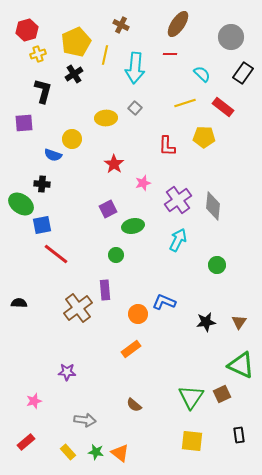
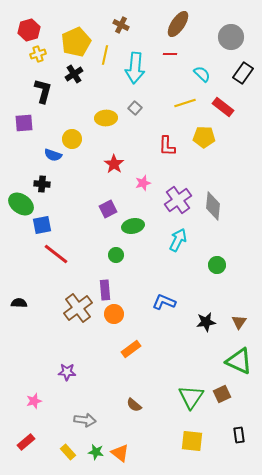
red hexagon at (27, 30): moved 2 px right
orange circle at (138, 314): moved 24 px left
green triangle at (241, 365): moved 2 px left, 4 px up
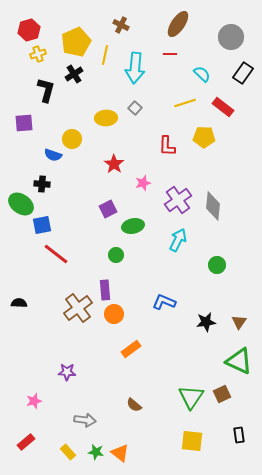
black L-shape at (43, 91): moved 3 px right, 1 px up
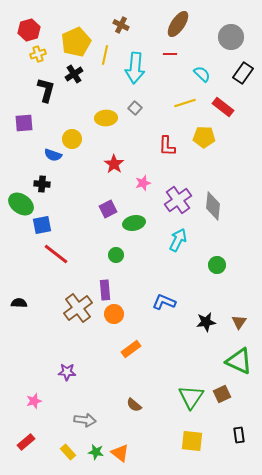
green ellipse at (133, 226): moved 1 px right, 3 px up
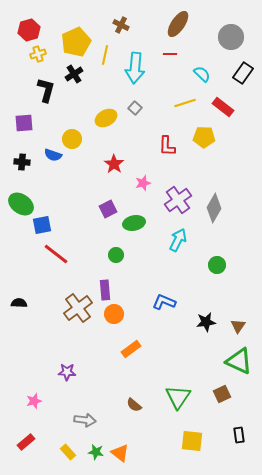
yellow ellipse at (106, 118): rotated 25 degrees counterclockwise
black cross at (42, 184): moved 20 px left, 22 px up
gray diamond at (213, 206): moved 1 px right, 2 px down; rotated 24 degrees clockwise
brown triangle at (239, 322): moved 1 px left, 4 px down
green triangle at (191, 397): moved 13 px left
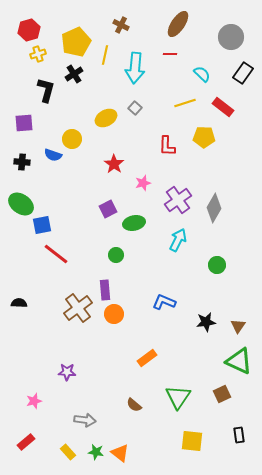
orange rectangle at (131, 349): moved 16 px right, 9 px down
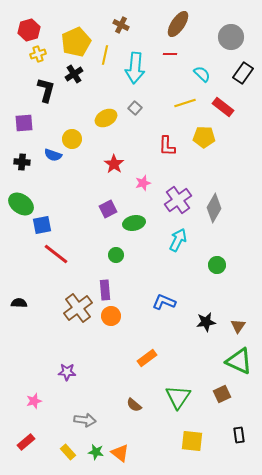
orange circle at (114, 314): moved 3 px left, 2 px down
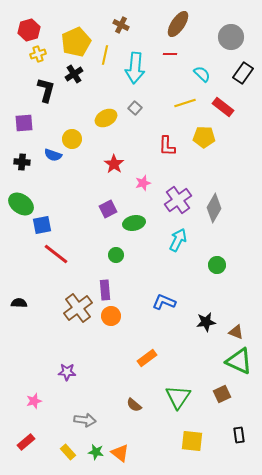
brown triangle at (238, 326): moved 2 px left, 6 px down; rotated 42 degrees counterclockwise
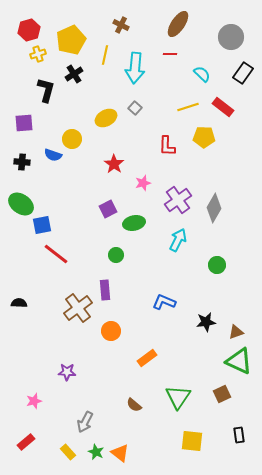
yellow pentagon at (76, 42): moved 5 px left, 2 px up
yellow line at (185, 103): moved 3 px right, 4 px down
orange circle at (111, 316): moved 15 px down
brown triangle at (236, 332): rotated 42 degrees counterclockwise
gray arrow at (85, 420): moved 2 px down; rotated 110 degrees clockwise
green star at (96, 452): rotated 14 degrees clockwise
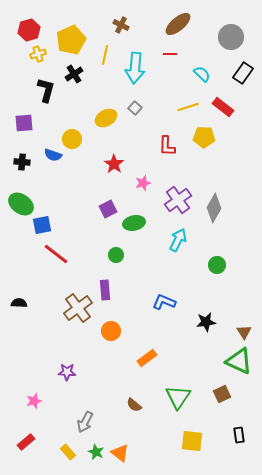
brown ellipse at (178, 24): rotated 16 degrees clockwise
brown triangle at (236, 332): moved 8 px right; rotated 42 degrees counterclockwise
